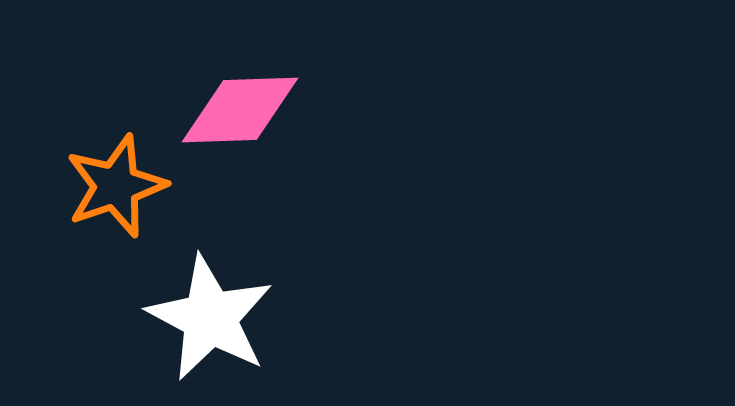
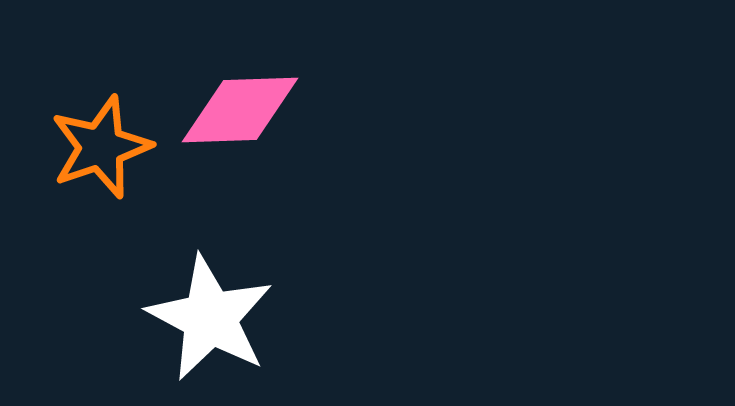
orange star: moved 15 px left, 39 px up
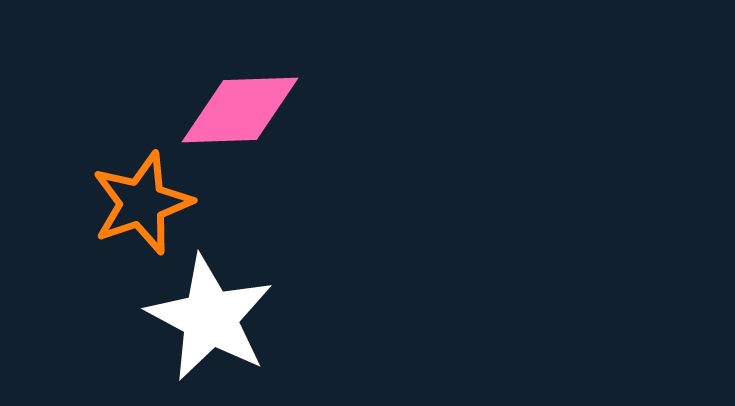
orange star: moved 41 px right, 56 px down
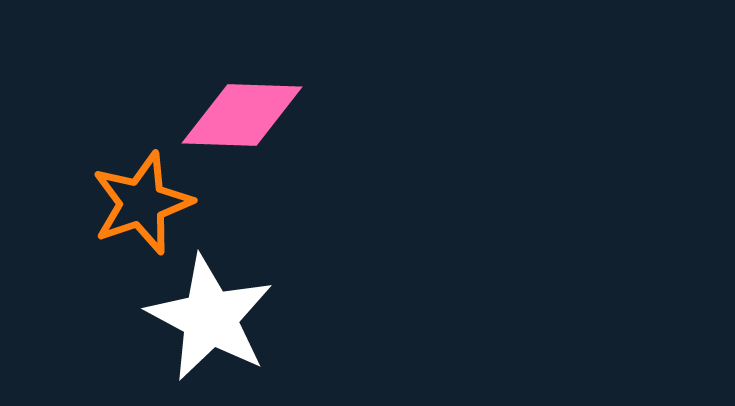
pink diamond: moved 2 px right, 5 px down; rotated 4 degrees clockwise
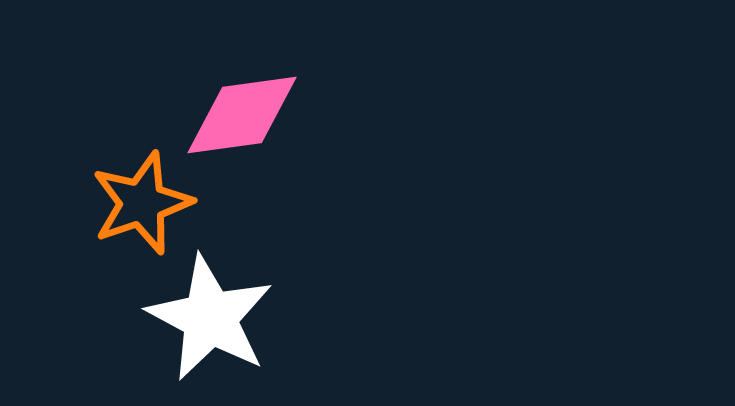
pink diamond: rotated 10 degrees counterclockwise
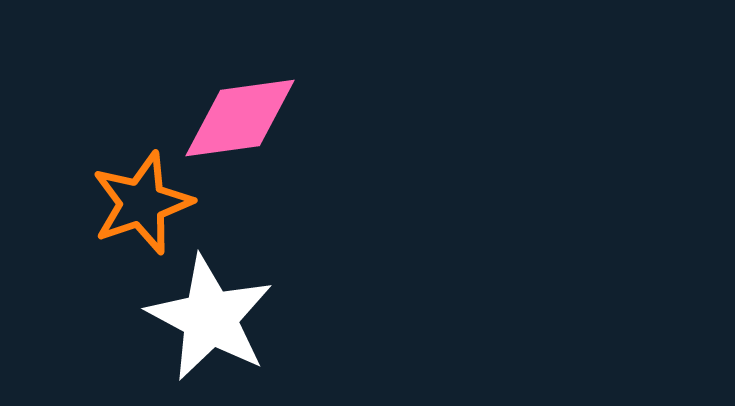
pink diamond: moved 2 px left, 3 px down
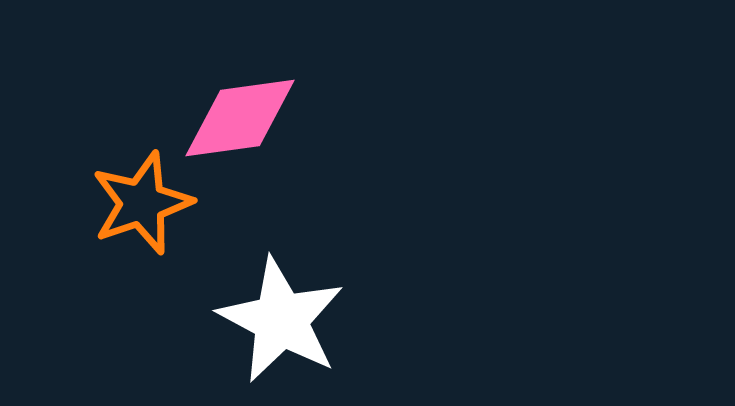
white star: moved 71 px right, 2 px down
